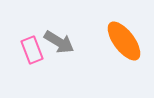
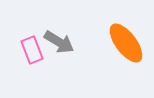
orange ellipse: moved 2 px right, 2 px down
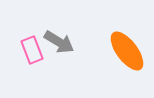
orange ellipse: moved 1 px right, 8 px down
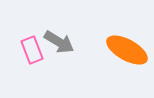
orange ellipse: moved 1 px up; rotated 24 degrees counterclockwise
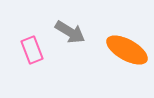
gray arrow: moved 11 px right, 10 px up
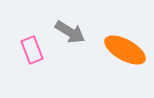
orange ellipse: moved 2 px left
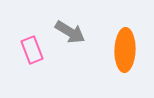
orange ellipse: rotated 63 degrees clockwise
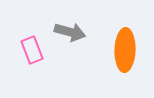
gray arrow: rotated 16 degrees counterclockwise
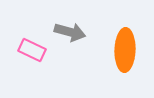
pink rectangle: rotated 44 degrees counterclockwise
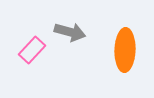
pink rectangle: rotated 72 degrees counterclockwise
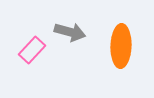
orange ellipse: moved 4 px left, 4 px up
